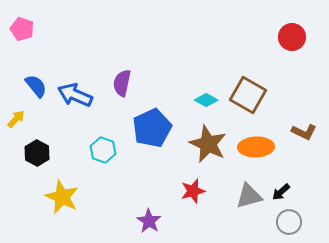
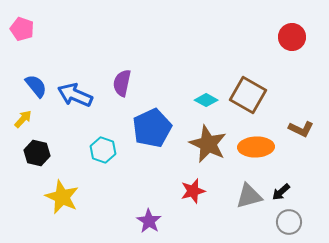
yellow arrow: moved 7 px right
brown L-shape: moved 3 px left, 3 px up
black hexagon: rotated 15 degrees counterclockwise
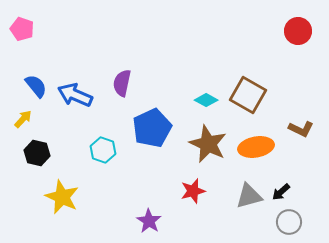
red circle: moved 6 px right, 6 px up
orange ellipse: rotated 8 degrees counterclockwise
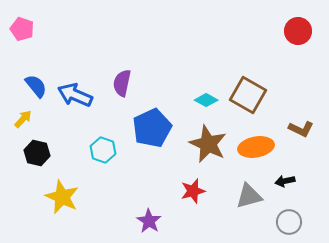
black arrow: moved 4 px right, 11 px up; rotated 30 degrees clockwise
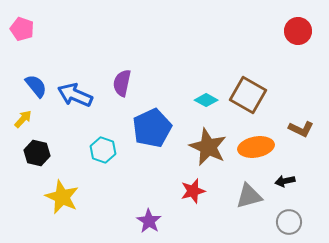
brown star: moved 3 px down
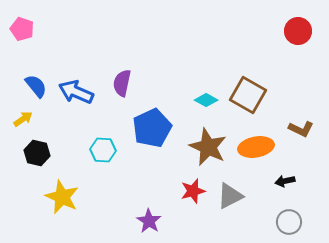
blue arrow: moved 1 px right, 3 px up
yellow arrow: rotated 12 degrees clockwise
cyan hexagon: rotated 15 degrees counterclockwise
gray triangle: moved 19 px left; rotated 12 degrees counterclockwise
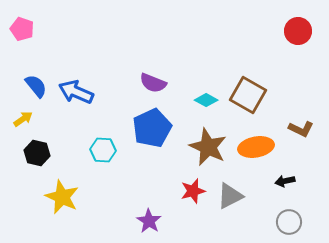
purple semicircle: moved 31 px right; rotated 80 degrees counterclockwise
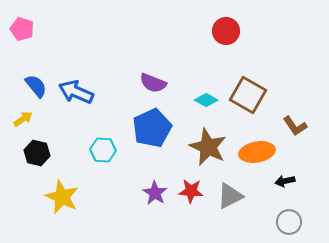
red circle: moved 72 px left
brown L-shape: moved 6 px left, 3 px up; rotated 30 degrees clockwise
orange ellipse: moved 1 px right, 5 px down
red star: moved 2 px left; rotated 20 degrees clockwise
purple star: moved 6 px right, 28 px up
